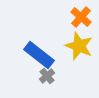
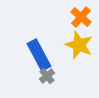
yellow star: moved 1 px up
blue rectangle: rotated 24 degrees clockwise
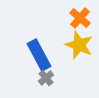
orange cross: moved 1 px left, 1 px down
gray cross: moved 1 px left, 2 px down
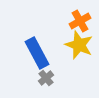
orange cross: moved 3 px down; rotated 20 degrees clockwise
blue rectangle: moved 2 px left, 2 px up
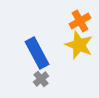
gray cross: moved 5 px left, 1 px down
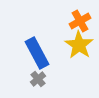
yellow star: rotated 12 degrees clockwise
gray cross: moved 3 px left
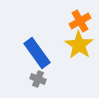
blue rectangle: rotated 8 degrees counterclockwise
gray cross: rotated 28 degrees counterclockwise
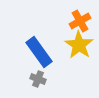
blue rectangle: moved 2 px right, 1 px up
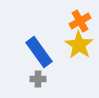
gray cross: rotated 21 degrees counterclockwise
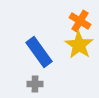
orange cross: rotated 30 degrees counterclockwise
gray cross: moved 3 px left, 5 px down
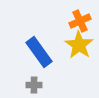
orange cross: rotated 35 degrees clockwise
gray cross: moved 1 px left, 1 px down
